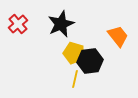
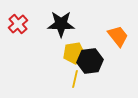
black star: rotated 24 degrees clockwise
yellow pentagon: rotated 25 degrees counterclockwise
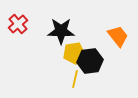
black star: moved 7 px down
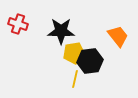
red cross: rotated 30 degrees counterclockwise
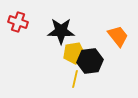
red cross: moved 2 px up
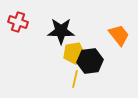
orange trapezoid: moved 1 px right, 1 px up
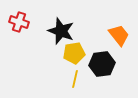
red cross: moved 1 px right
black star: rotated 20 degrees clockwise
black hexagon: moved 12 px right, 3 px down
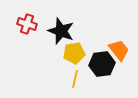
red cross: moved 8 px right, 2 px down
orange trapezoid: moved 15 px down
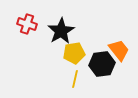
black star: rotated 20 degrees clockwise
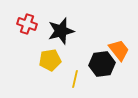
black star: rotated 16 degrees clockwise
yellow pentagon: moved 24 px left, 7 px down
